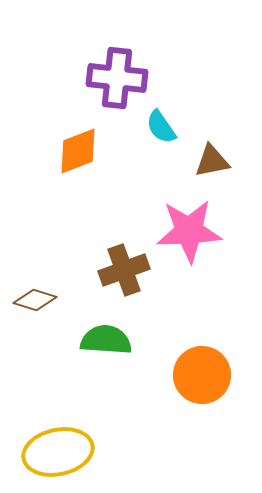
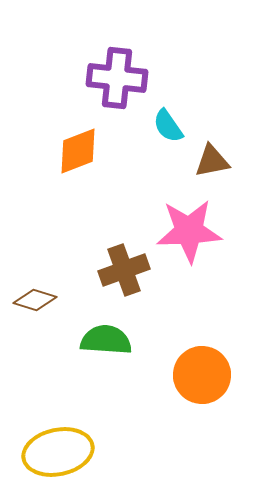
cyan semicircle: moved 7 px right, 1 px up
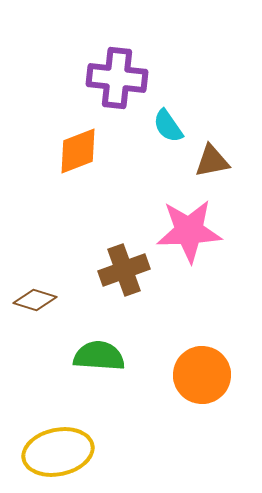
green semicircle: moved 7 px left, 16 px down
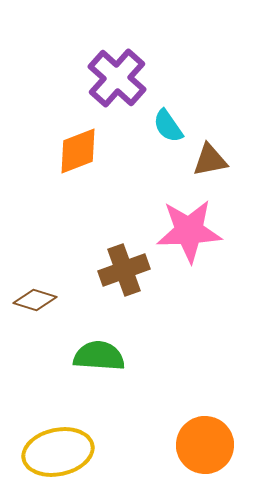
purple cross: rotated 36 degrees clockwise
brown triangle: moved 2 px left, 1 px up
orange circle: moved 3 px right, 70 px down
